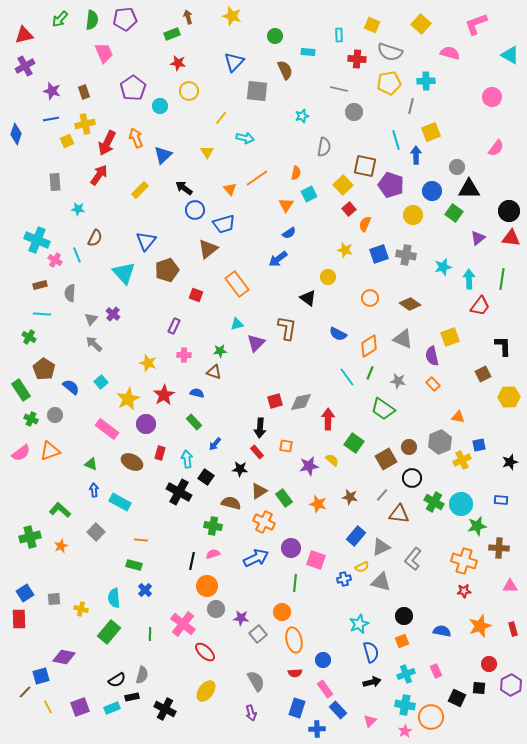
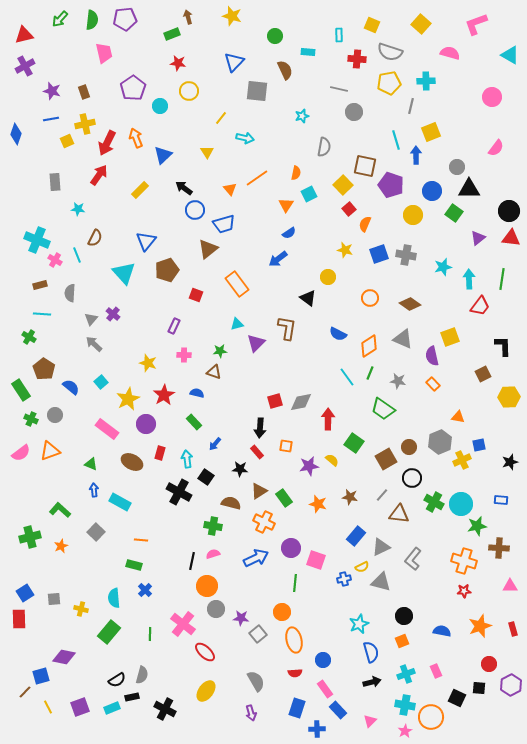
pink trapezoid at (104, 53): rotated 10 degrees clockwise
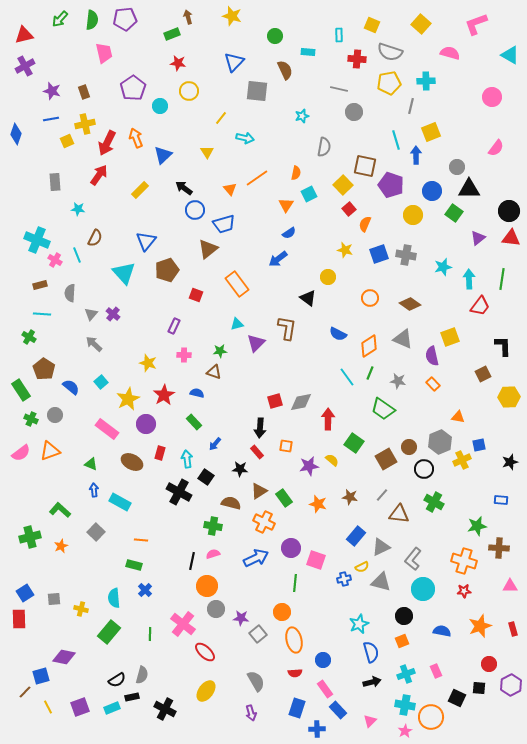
gray triangle at (91, 319): moved 5 px up
black circle at (412, 478): moved 12 px right, 9 px up
cyan circle at (461, 504): moved 38 px left, 85 px down
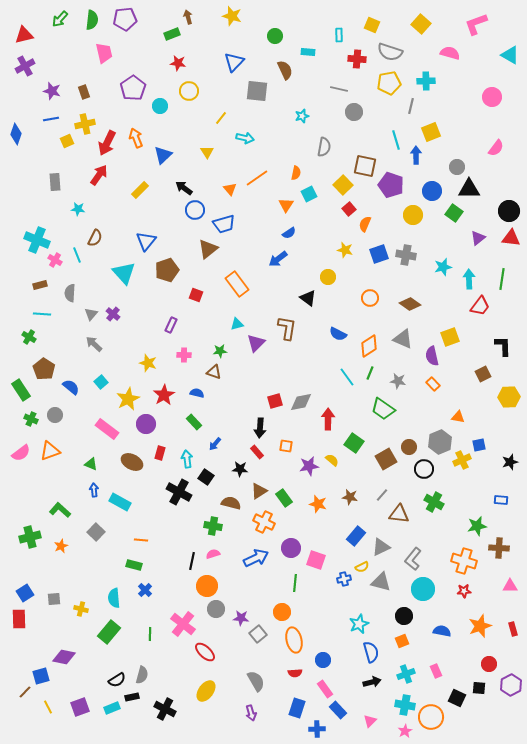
purple rectangle at (174, 326): moved 3 px left, 1 px up
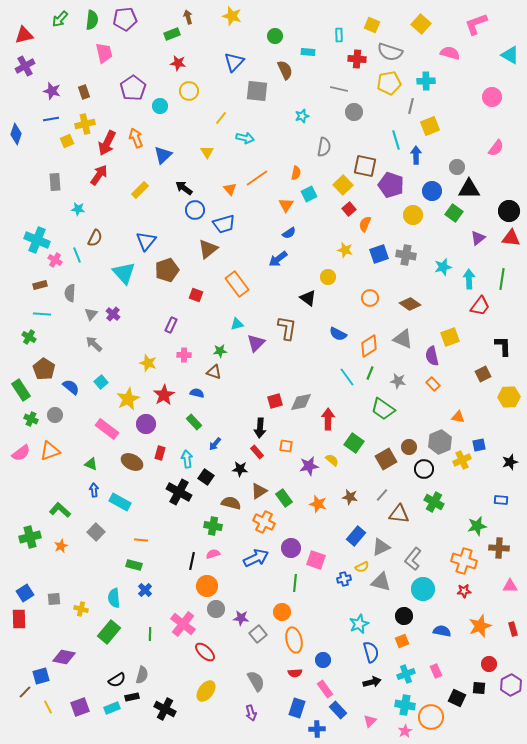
yellow square at (431, 132): moved 1 px left, 6 px up
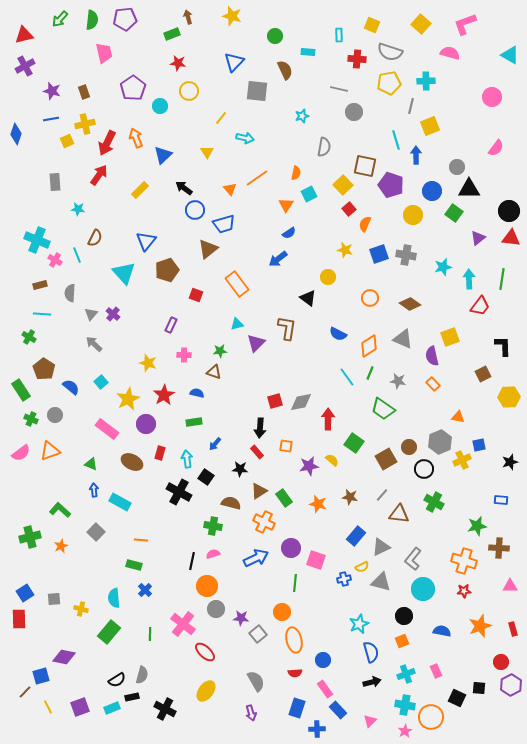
pink L-shape at (476, 24): moved 11 px left
green rectangle at (194, 422): rotated 56 degrees counterclockwise
red circle at (489, 664): moved 12 px right, 2 px up
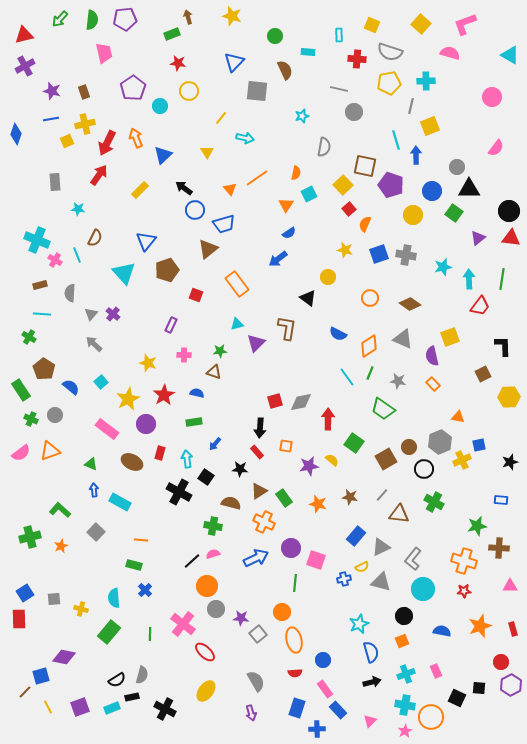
black line at (192, 561): rotated 36 degrees clockwise
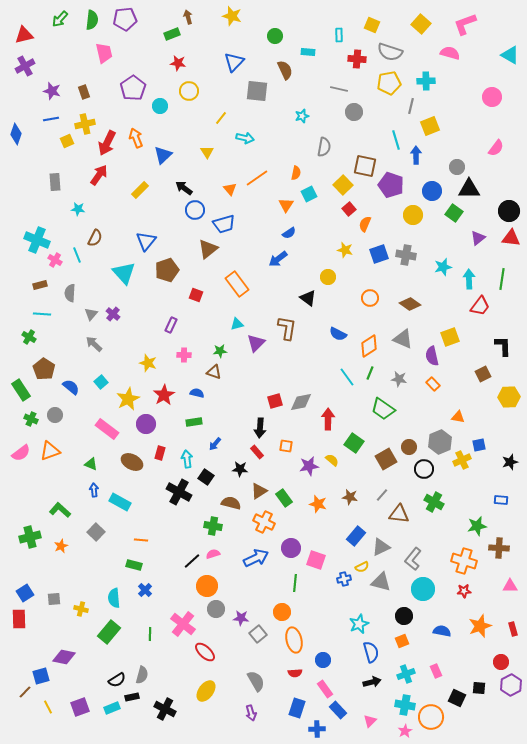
gray star at (398, 381): moved 1 px right, 2 px up
